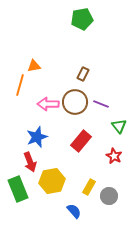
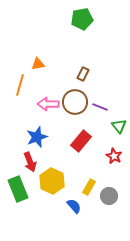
orange triangle: moved 4 px right, 2 px up
purple line: moved 1 px left, 3 px down
yellow hexagon: rotated 25 degrees counterclockwise
blue semicircle: moved 5 px up
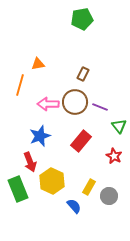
blue star: moved 3 px right, 1 px up
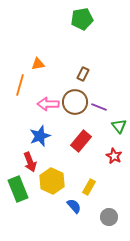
purple line: moved 1 px left
gray circle: moved 21 px down
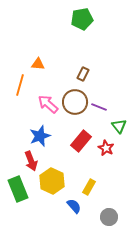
orange triangle: rotated 16 degrees clockwise
pink arrow: rotated 40 degrees clockwise
red star: moved 8 px left, 8 px up
red arrow: moved 1 px right, 1 px up
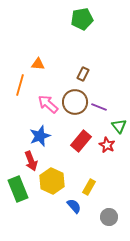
red star: moved 1 px right, 3 px up
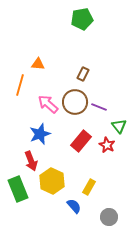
blue star: moved 2 px up
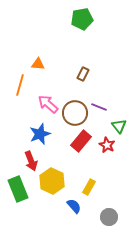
brown circle: moved 11 px down
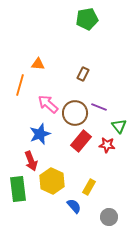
green pentagon: moved 5 px right
red star: rotated 21 degrees counterclockwise
green rectangle: rotated 15 degrees clockwise
